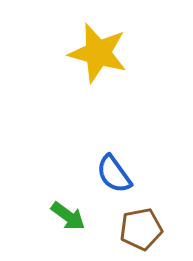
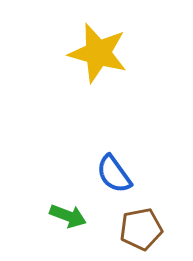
green arrow: rotated 15 degrees counterclockwise
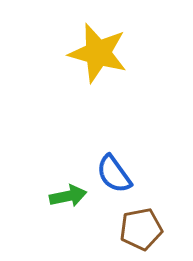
green arrow: moved 20 px up; rotated 33 degrees counterclockwise
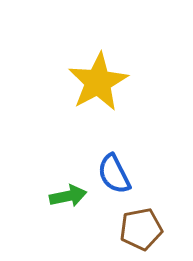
yellow star: moved 29 px down; rotated 28 degrees clockwise
blue semicircle: rotated 9 degrees clockwise
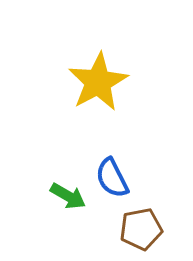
blue semicircle: moved 2 px left, 4 px down
green arrow: rotated 42 degrees clockwise
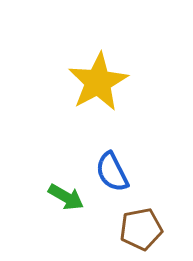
blue semicircle: moved 6 px up
green arrow: moved 2 px left, 1 px down
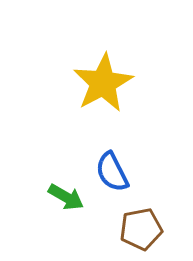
yellow star: moved 5 px right, 1 px down
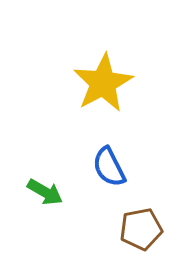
blue semicircle: moved 3 px left, 5 px up
green arrow: moved 21 px left, 5 px up
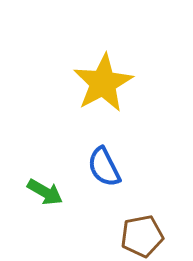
blue semicircle: moved 5 px left
brown pentagon: moved 1 px right, 7 px down
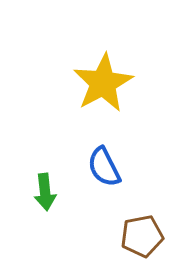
green arrow: rotated 54 degrees clockwise
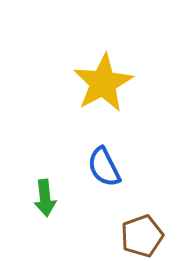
green arrow: moved 6 px down
brown pentagon: rotated 9 degrees counterclockwise
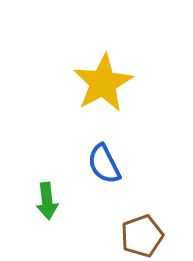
blue semicircle: moved 3 px up
green arrow: moved 2 px right, 3 px down
